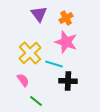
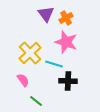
purple triangle: moved 7 px right
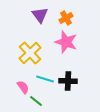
purple triangle: moved 6 px left, 1 px down
cyan line: moved 9 px left, 15 px down
pink semicircle: moved 7 px down
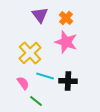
orange cross: rotated 16 degrees counterclockwise
cyan line: moved 3 px up
pink semicircle: moved 4 px up
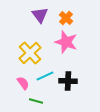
cyan line: rotated 42 degrees counterclockwise
green line: rotated 24 degrees counterclockwise
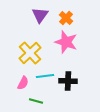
purple triangle: rotated 12 degrees clockwise
cyan line: rotated 18 degrees clockwise
pink semicircle: rotated 64 degrees clockwise
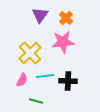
pink star: moved 3 px left; rotated 25 degrees counterclockwise
pink semicircle: moved 1 px left, 3 px up
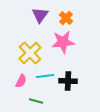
pink semicircle: moved 1 px left, 1 px down
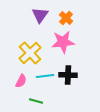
black cross: moved 6 px up
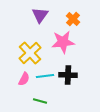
orange cross: moved 7 px right, 1 px down
pink semicircle: moved 3 px right, 2 px up
green line: moved 4 px right
